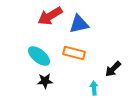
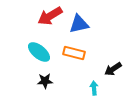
cyan ellipse: moved 4 px up
black arrow: rotated 12 degrees clockwise
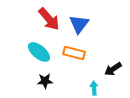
red arrow: moved 1 px left, 3 px down; rotated 100 degrees counterclockwise
blue triangle: rotated 40 degrees counterclockwise
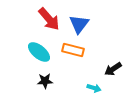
orange rectangle: moved 1 px left, 3 px up
cyan arrow: rotated 112 degrees clockwise
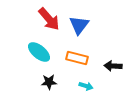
blue triangle: moved 1 px down
orange rectangle: moved 4 px right, 8 px down
black arrow: moved 3 px up; rotated 36 degrees clockwise
black star: moved 4 px right, 1 px down
cyan arrow: moved 8 px left, 2 px up
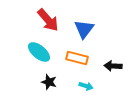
red arrow: moved 1 px left, 1 px down
blue triangle: moved 5 px right, 4 px down
black star: rotated 21 degrees clockwise
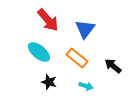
blue triangle: moved 1 px right
orange rectangle: rotated 25 degrees clockwise
black arrow: rotated 36 degrees clockwise
